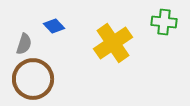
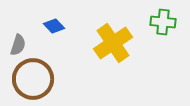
green cross: moved 1 px left
gray semicircle: moved 6 px left, 1 px down
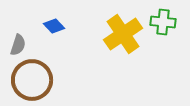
yellow cross: moved 10 px right, 9 px up
brown circle: moved 1 px left, 1 px down
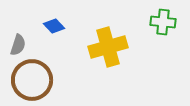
yellow cross: moved 15 px left, 13 px down; rotated 18 degrees clockwise
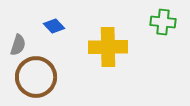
yellow cross: rotated 15 degrees clockwise
brown circle: moved 4 px right, 3 px up
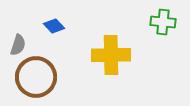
yellow cross: moved 3 px right, 8 px down
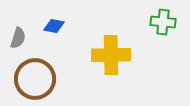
blue diamond: rotated 35 degrees counterclockwise
gray semicircle: moved 7 px up
brown circle: moved 1 px left, 2 px down
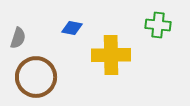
green cross: moved 5 px left, 3 px down
blue diamond: moved 18 px right, 2 px down
brown circle: moved 1 px right, 2 px up
